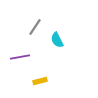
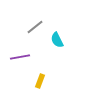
gray line: rotated 18 degrees clockwise
yellow rectangle: rotated 56 degrees counterclockwise
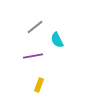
purple line: moved 13 px right, 1 px up
yellow rectangle: moved 1 px left, 4 px down
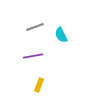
gray line: rotated 18 degrees clockwise
cyan semicircle: moved 4 px right, 5 px up
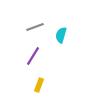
cyan semicircle: rotated 42 degrees clockwise
purple line: rotated 48 degrees counterclockwise
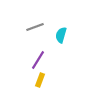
purple line: moved 5 px right, 4 px down
yellow rectangle: moved 1 px right, 5 px up
